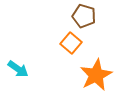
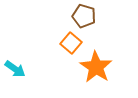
cyan arrow: moved 3 px left
orange star: moved 8 px up; rotated 12 degrees counterclockwise
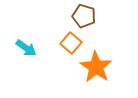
cyan arrow: moved 11 px right, 21 px up
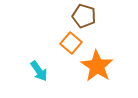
cyan arrow: moved 13 px right, 23 px down; rotated 20 degrees clockwise
orange star: moved 1 px right, 1 px up
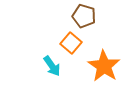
orange star: moved 7 px right
cyan arrow: moved 13 px right, 5 px up
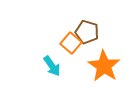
brown pentagon: moved 3 px right, 16 px down
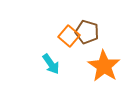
orange square: moved 2 px left, 7 px up
cyan arrow: moved 1 px left, 2 px up
